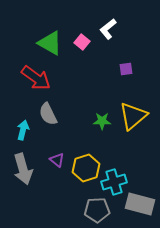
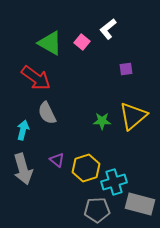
gray semicircle: moved 1 px left, 1 px up
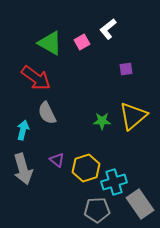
pink square: rotated 21 degrees clockwise
gray rectangle: rotated 40 degrees clockwise
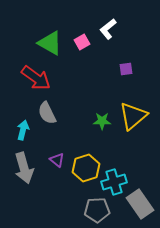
gray arrow: moved 1 px right, 1 px up
